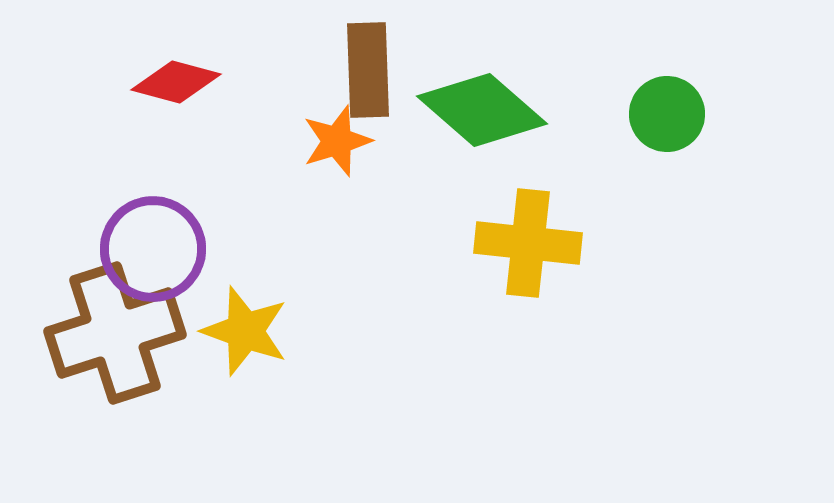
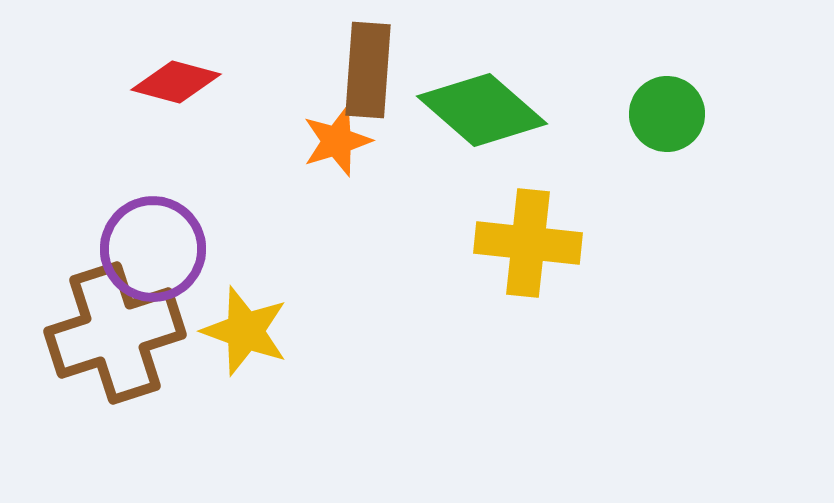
brown rectangle: rotated 6 degrees clockwise
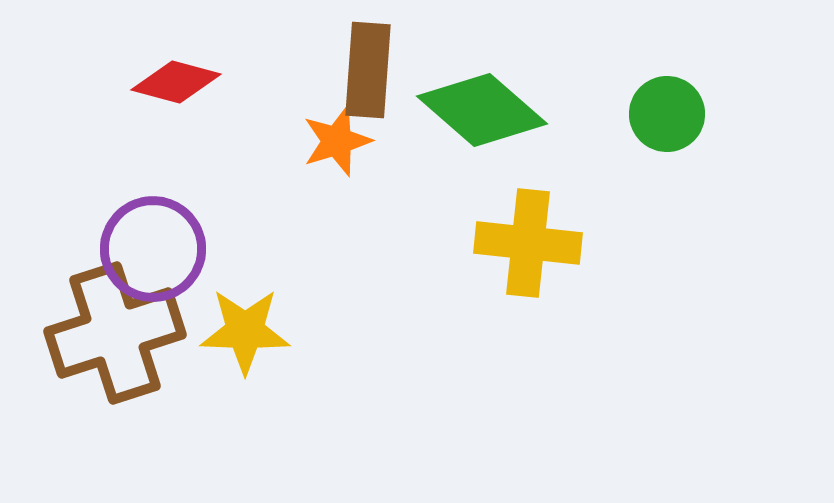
yellow star: rotated 18 degrees counterclockwise
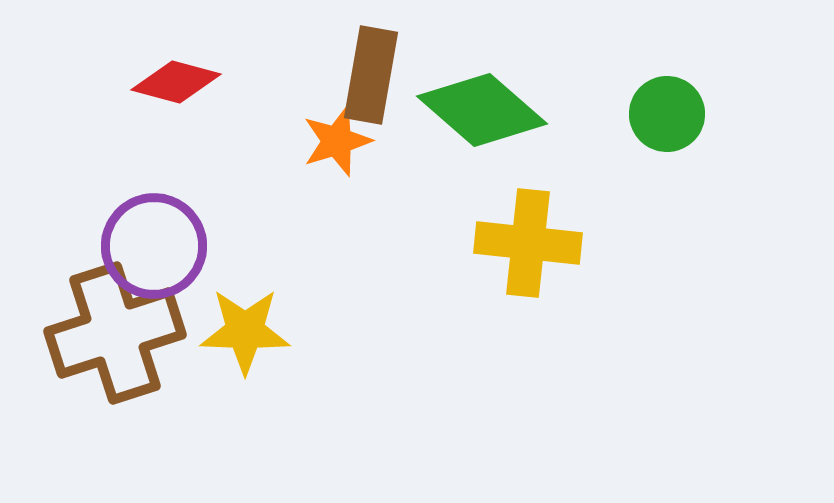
brown rectangle: moved 3 px right, 5 px down; rotated 6 degrees clockwise
purple circle: moved 1 px right, 3 px up
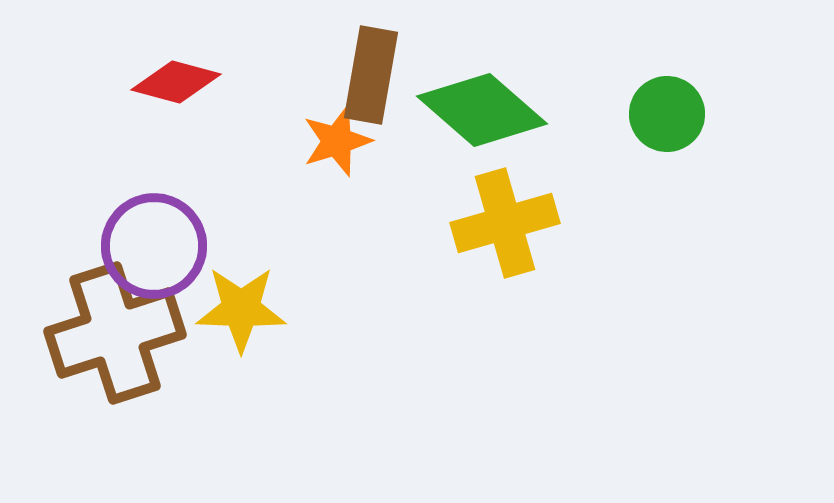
yellow cross: moved 23 px left, 20 px up; rotated 22 degrees counterclockwise
yellow star: moved 4 px left, 22 px up
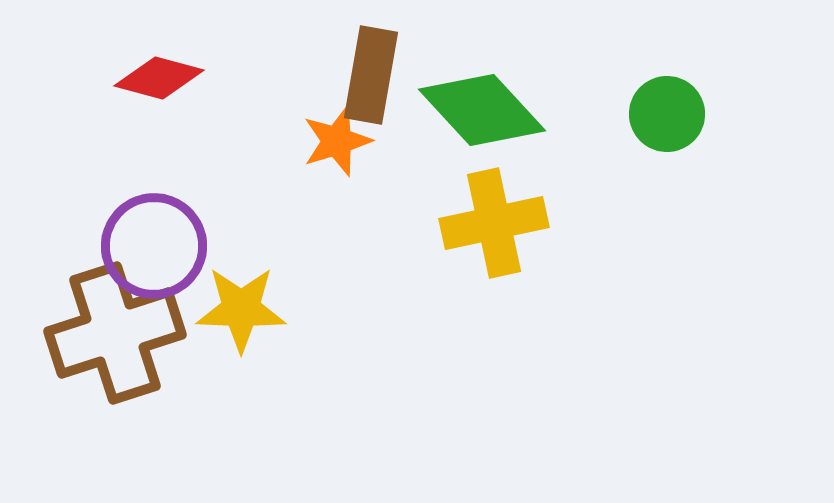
red diamond: moved 17 px left, 4 px up
green diamond: rotated 6 degrees clockwise
yellow cross: moved 11 px left; rotated 4 degrees clockwise
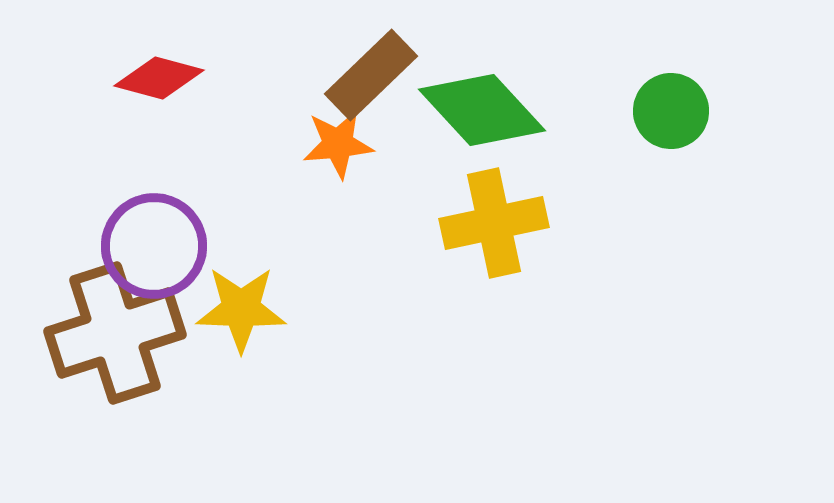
brown rectangle: rotated 36 degrees clockwise
green circle: moved 4 px right, 3 px up
orange star: moved 1 px right, 3 px down; rotated 12 degrees clockwise
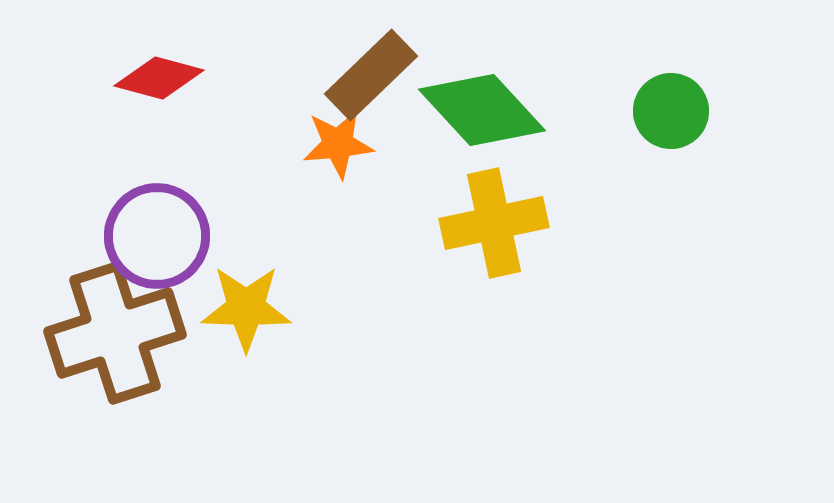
purple circle: moved 3 px right, 10 px up
yellow star: moved 5 px right, 1 px up
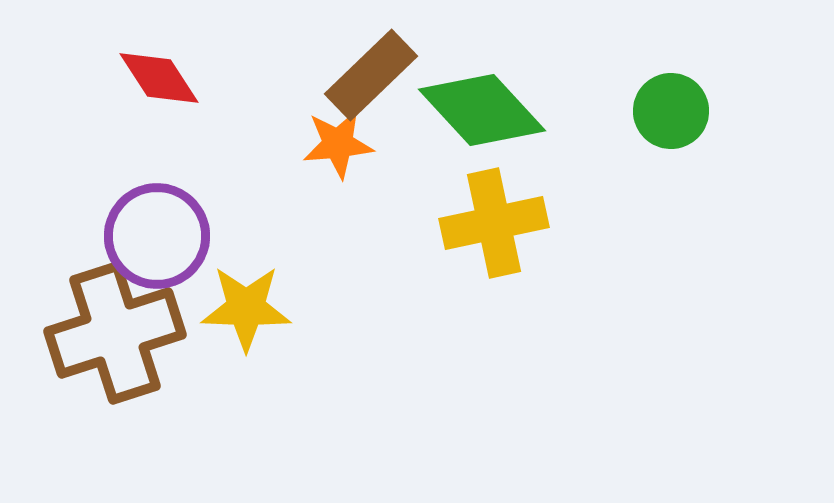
red diamond: rotated 42 degrees clockwise
